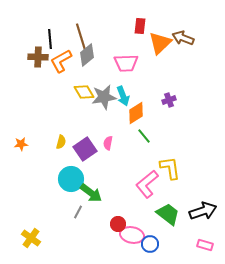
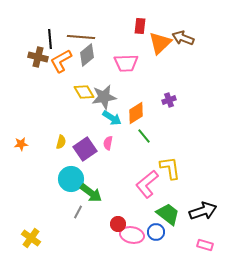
brown line: rotated 68 degrees counterclockwise
brown cross: rotated 12 degrees clockwise
cyan arrow: moved 11 px left, 22 px down; rotated 36 degrees counterclockwise
blue circle: moved 6 px right, 12 px up
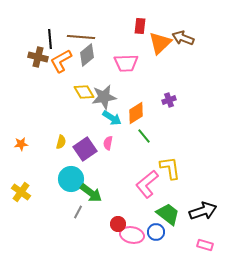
yellow cross: moved 10 px left, 46 px up
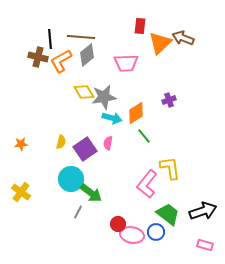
cyan arrow: rotated 18 degrees counterclockwise
pink L-shape: rotated 12 degrees counterclockwise
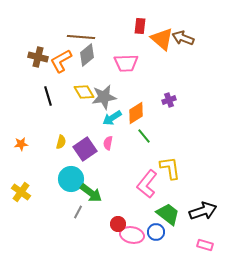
black line: moved 2 px left, 57 px down; rotated 12 degrees counterclockwise
orange triangle: moved 2 px right, 4 px up; rotated 35 degrees counterclockwise
cyan arrow: rotated 132 degrees clockwise
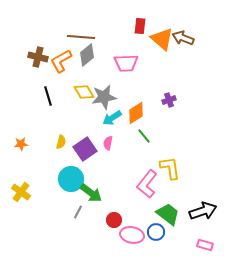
red circle: moved 4 px left, 4 px up
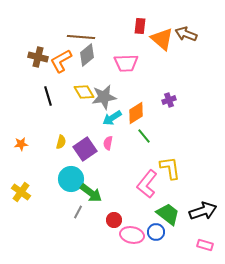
brown arrow: moved 3 px right, 4 px up
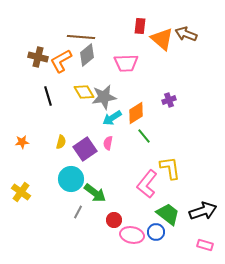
orange star: moved 1 px right, 2 px up
green arrow: moved 4 px right
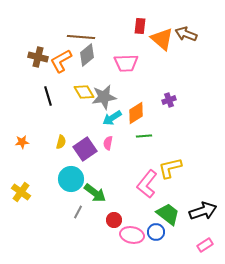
green line: rotated 56 degrees counterclockwise
yellow L-shape: rotated 95 degrees counterclockwise
pink rectangle: rotated 49 degrees counterclockwise
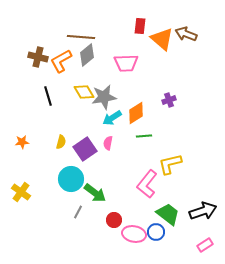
yellow L-shape: moved 4 px up
pink ellipse: moved 2 px right, 1 px up
